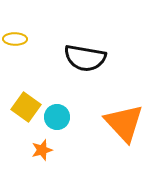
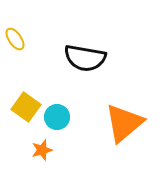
yellow ellipse: rotated 55 degrees clockwise
orange triangle: rotated 33 degrees clockwise
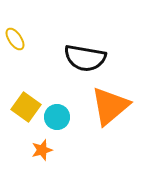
orange triangle: moved 14 px left, 17 px up
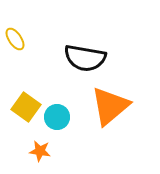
orange star: moved 2 px left, 1 px down; rotated 25 degrees clockwise
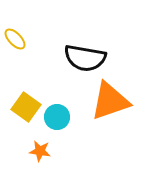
yellow ellipse: rotated 10 degrees counterclockwise
orange triangle: moved 5 px up; rotated 21 degrees clockwise
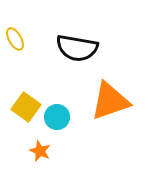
yellow ellipse: rotated 15 degrees clockwise
black semicircle: moved 8 px left, 10 px up
orange star: rotated 15 degrees clockwise
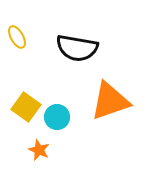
yellow ellipse: moved 2 px right, 2 px up
orange star: moved 1 px left, 1 px up
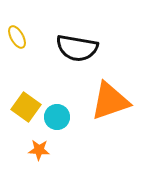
orange star: rotated 20 degrees counterclockwise
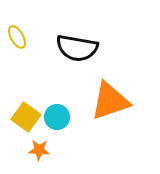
yellow square: moved 10 px down
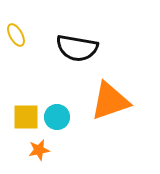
yellow ellipse: moved 1 px left, 2 px up
yellow square: rotated 36 degrees counterclockwise
orange star: rotated 15 degrees counterclockwise
